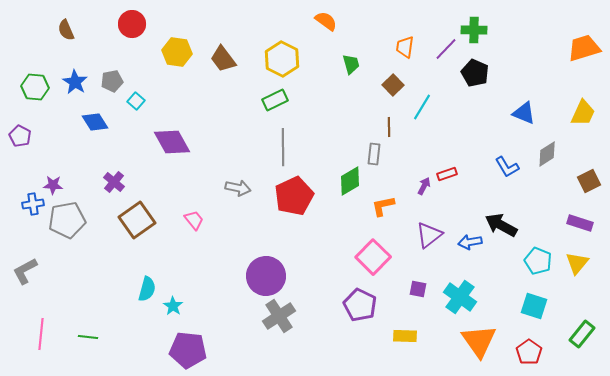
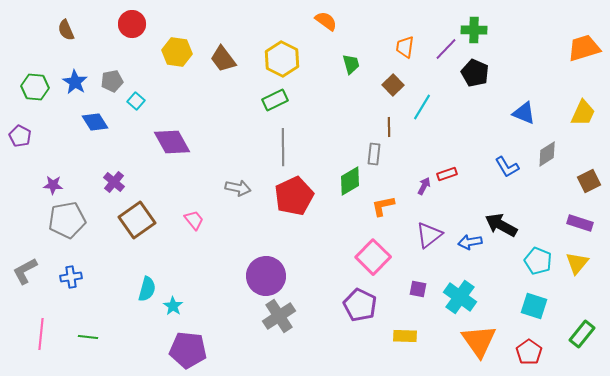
blue cross at (33, 204): moved 38 px right, 73 px down
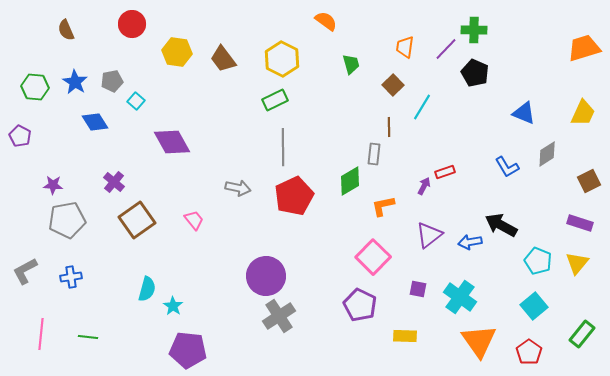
red rectangle at (447, 174): moved 2 px left, 2 px up
cyan square at (534, 306): rotated 32 degrees clockwise
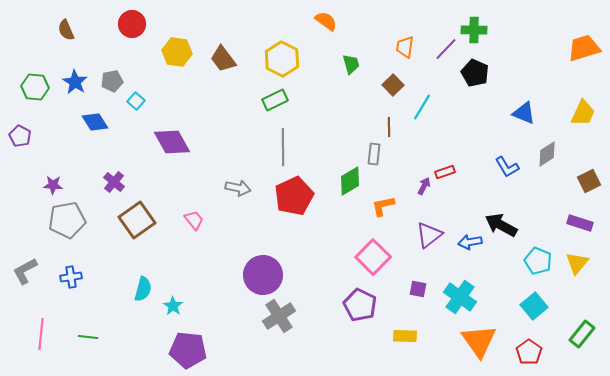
purple circle at (266, 276): moved 3 px left, 1 px up
cyan semicircle at (147, 289): moved 4 px left
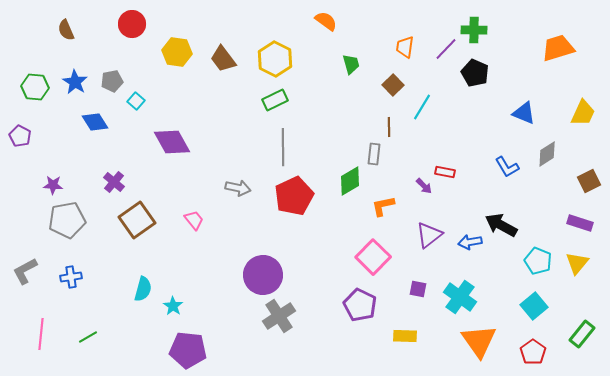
orange trapezoid at (584, 48): moved 26 px left
yellow hexagon at (282, 59): moved 7 px left
red rectangle at (445, 172): rotated 30 degrees clockwise
purple arrow at (424, 186): rotated 108 degrees clockwise
green line at (88, 337): rotated 36 degrees counterclockwise
red pentagon at (529, 352): moved 4 px right
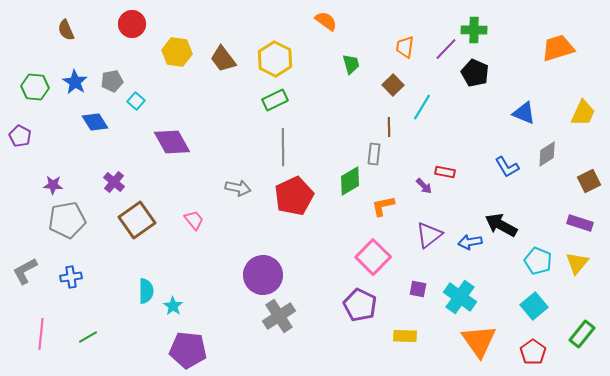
cyan semicircle at (143, 289): moved 3 px right, 2 px down; rotated 15 degrees counterclockwise
